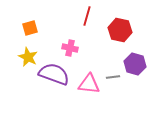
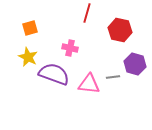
red line: moved 3 px up
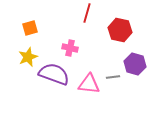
yellow star: rotated 24 degrees clockwise
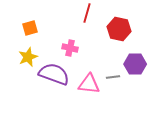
red hexagon: moved 1 px left, 1 px up
purple hexagon: rotated 15 degrees counterclockwise
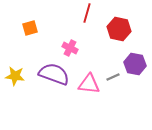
pink cross: rotated 14 degrees clockwise
yellow star: moved 13 px left, 19 px down; rotated 30 degrees clockwise
purple hexagon: rotated 10 degrees clockwise
gray line: rotated 16 degrees counterclockwise
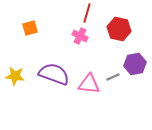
pink cross: moved 10 px right, 12 px up
purple hexagon: rotated 20 degrees counterclockwise
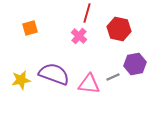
pink cross: moved 1 px left; rotated 14 degrees clockwise
yellow star: moved 6 px right, 4 px down; rotated 18 degrees counterclockwise
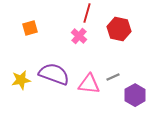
purple hexagon: moved 31 px down; rotated 20 degrees counterclockwise
